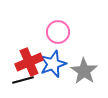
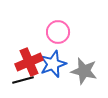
gray star: rotated 20 degrees counterclockwise
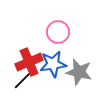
blue star: rotated 12 degrees clockwise
gray star: moved 5 px left, 1 px down
black line: rotated 30 degrees counterclockwise
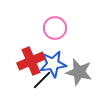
pink circle: moved 3 px left, 4 px up
red cross: moved 2 px right, 1 px up
black line: moved 19 px right
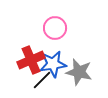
red cross: moved 1 px up
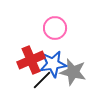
gray star: moved 6 px left
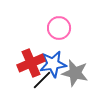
pink circle: moved 4 px right
red cross: moved 3 px down
gray star: moved 2 px right, 1 px down
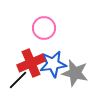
pink circle: moved 15 px left
black line: moved 24 px left
